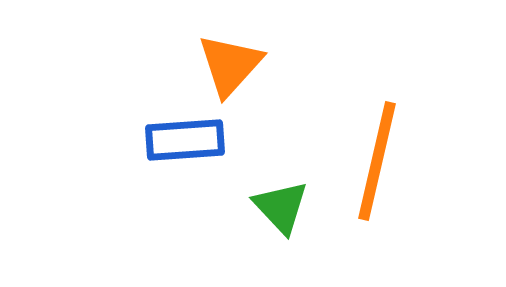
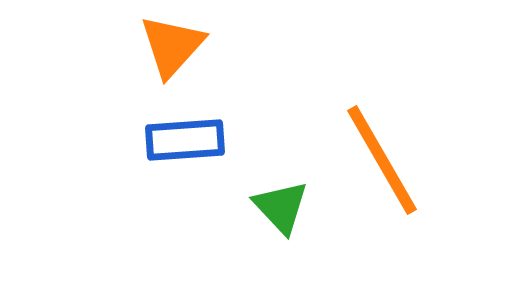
orange triangle: moved 58 px left, 19 px up
orange line: moved 5 px right, 1 px up; rotated 43 degrees counterclockwise
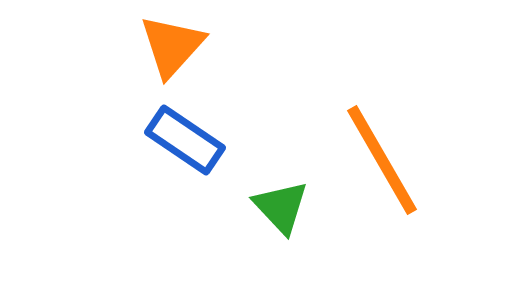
blue rectangle: rotated 38 degrees clockwise
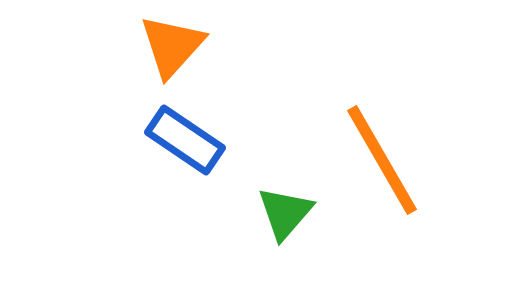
green triangle: moved 4 px right, 6 px down; rotated 24 degrees clockwise
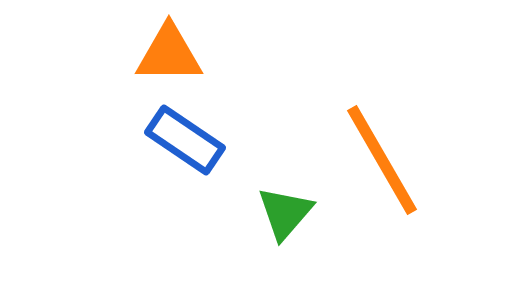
orange triangle: moved 3 px left, 8 px down; rotated 48 degrees clockwise
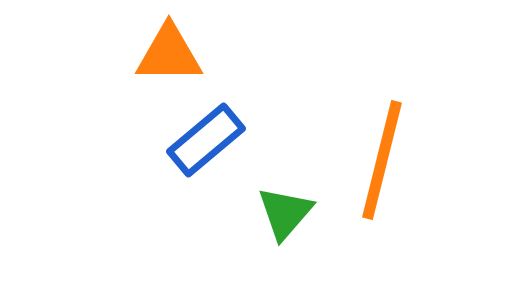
blue rectangle: moved 21 px right; rotated 74 degrees counterclockwise
orange line: rotated 44 degrees clockwise
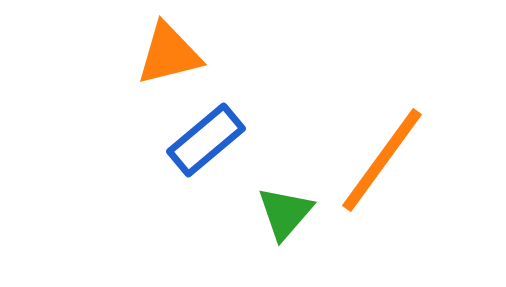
orange triangle: rotated 14 degrees counterclockwise
orange line: rotated 22 degrees clockwise
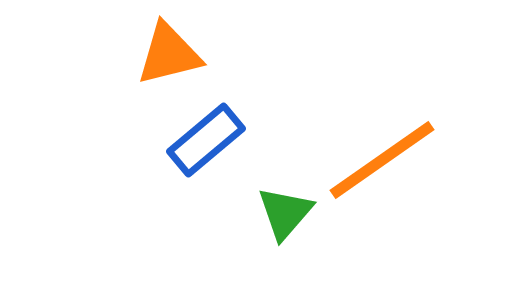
orange line: rotated 19 degrees clockwise
